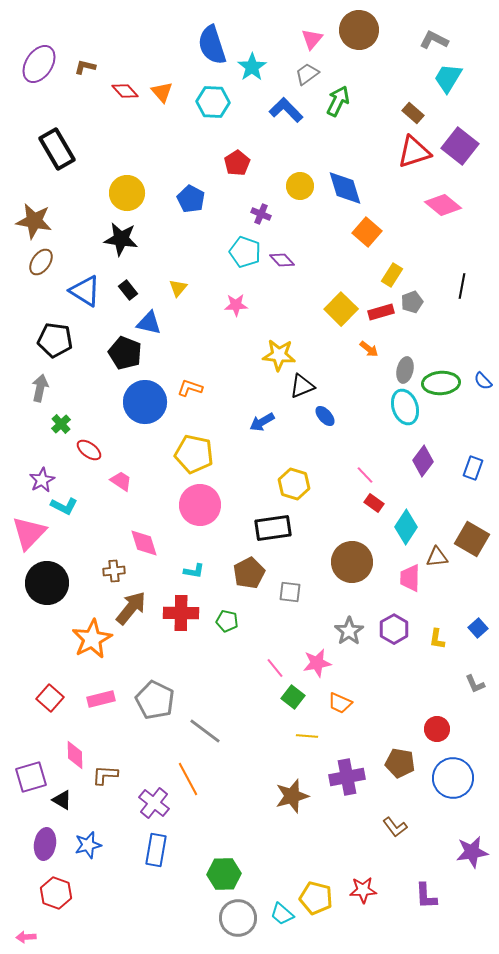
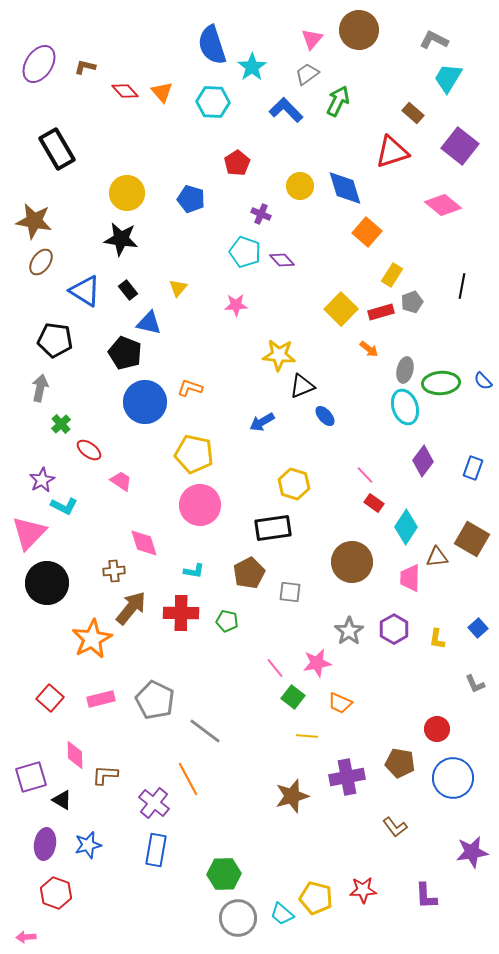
red triangle at (414, 152): moved 22 px left
blue pentagon at (191, 199): rotated 12 degrees counterclockwise
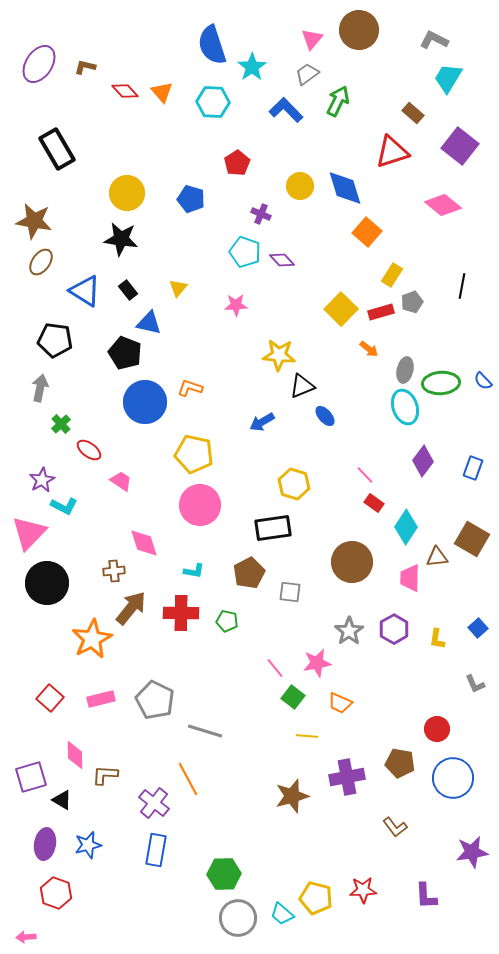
gray line at (205, 731): rotated 20 degrees counterclockwise
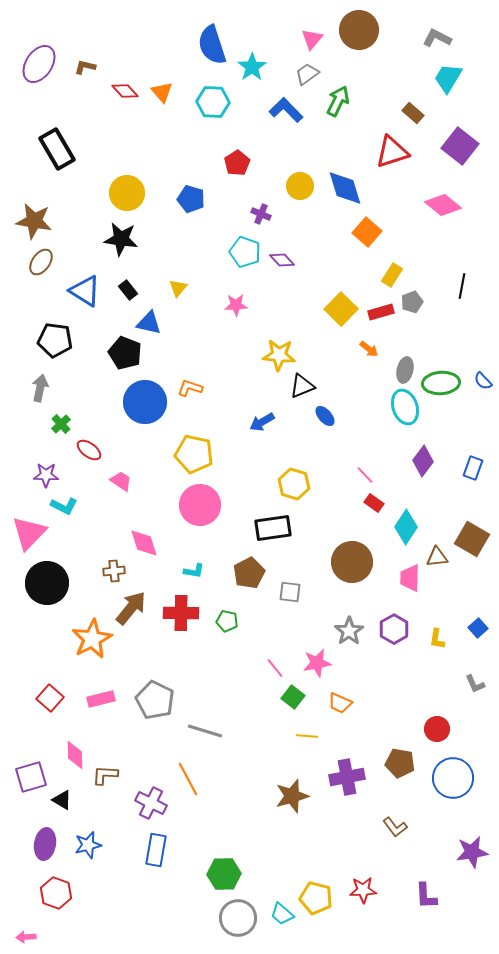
gray L-shape at (434, 40): moved 3 px right, 2 px up
purple star at (42, 480): moved 4 px right, 5 px up; rotated 30 degrees clockwise
purple cross at (154, 803): moved 3 px left; rotated 12 degrees counterclockwise
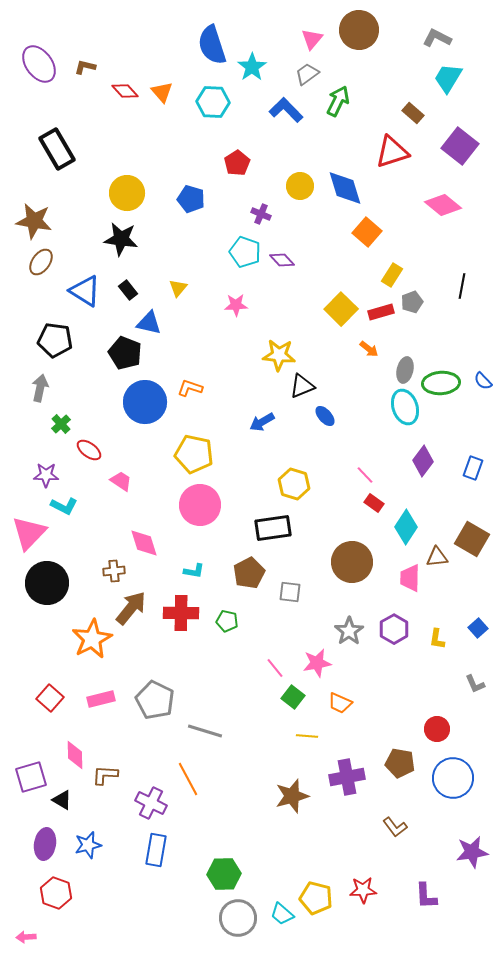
purple ellipse at (39, 64): rotated 69 degrees counterclockwise
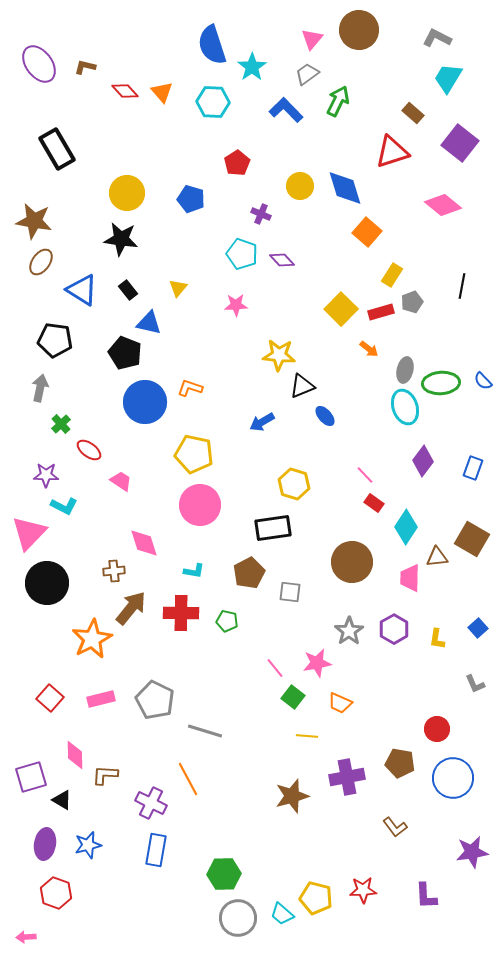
purple square at (460, 146): moved 3 px up
cyan pentagon at (245, 252): moved 3 px left, 2 px down
blue triangle at (85, 291): moved 3 px left, 1 px up
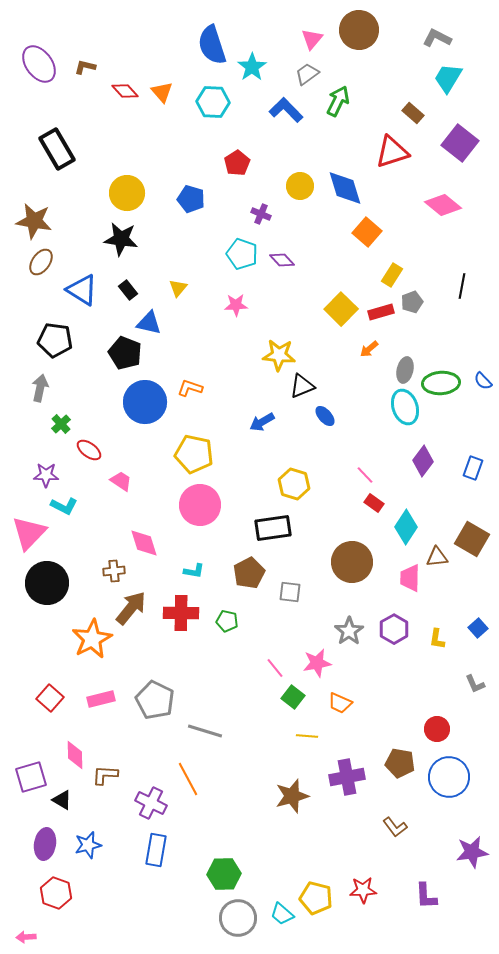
orange arrow at (369, 349): rotated 102 degrees clockwise
blue circle at (453, 778): moved 4 px left, 1 px up
